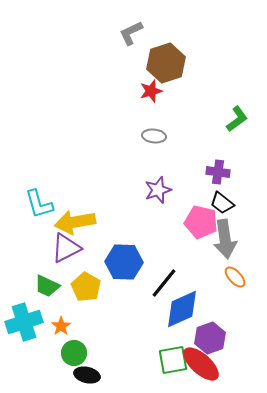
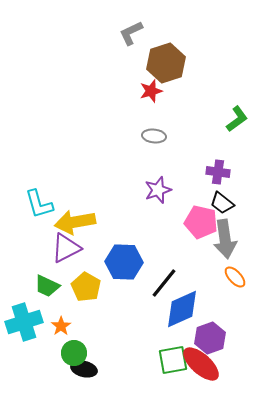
black ellipse: moved 3 px left, 6 px up
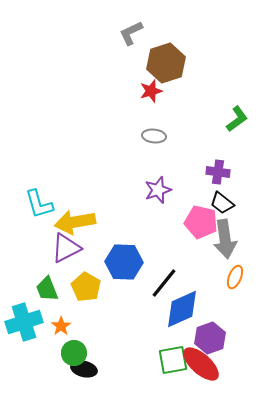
orange ellipse: rotated 65 degrees clockwise
green trapezoid: moved 3 px down; rotated 44 degrees clockwise
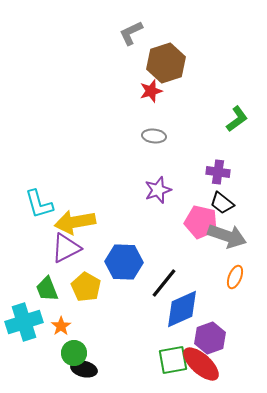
gray arrow: moved 2 px right, 3 px up; rotated 63 degrees counterclockwise
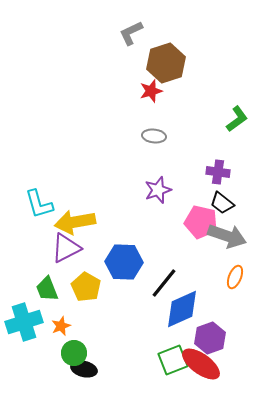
orange star: rotated 12 degrees clockwise
green square: rotated 12 degrees counterclockwise
red ellipse: rotated 6 degrees counterclockwise
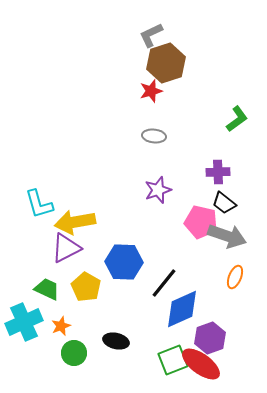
gray L-shape: moved 20 px right, 2 px down
purple cross: rotated 10 degrees counterclockwise
black trapezoid: moved 2 px right
green trapezoid: rotated 136 degrees clockwise
cyan cross: rotated 6 degrees counterclockwise
black ellipse: moved 32 px right, 28 px up
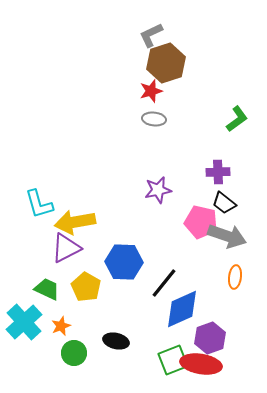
gray ellipse: moved 17 px up
purple star: rotated 8 degrees clockwise
orange ellipse: rotated 15 degrees counterclockwise
cyan cross: rotated 18 degrees counterclockwise
red ellipse: rotated 27 degrees counterclockwise
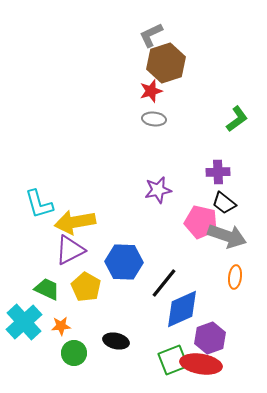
purple triangle: moved 4 px right, 2 px down
orange star: rotated 18 degrees clockwise
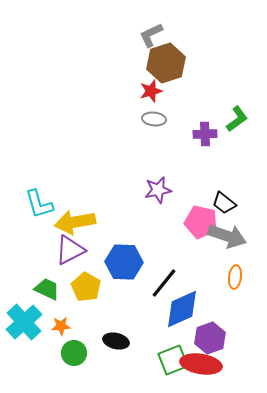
purple cross: moved 13 px left, 38 px up
